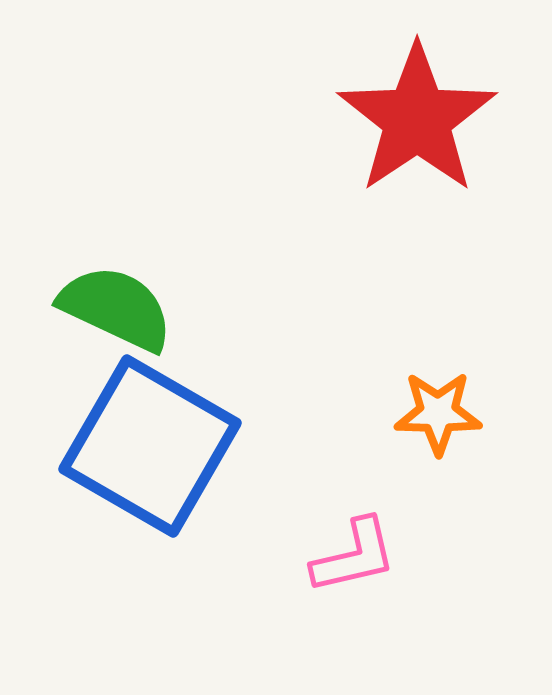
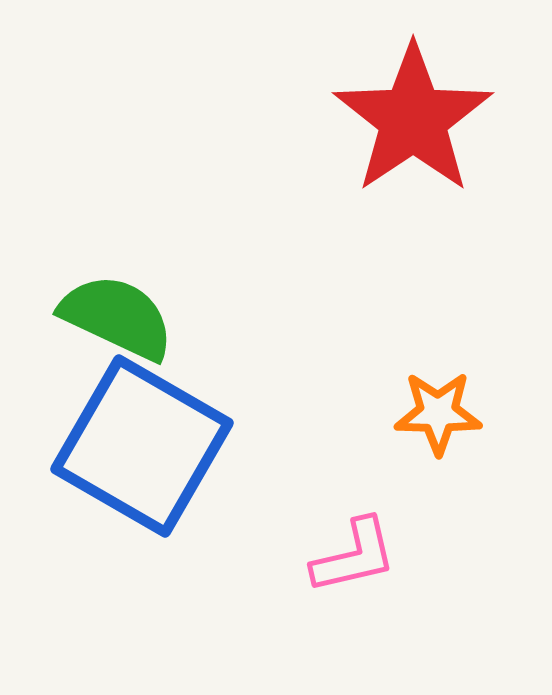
red star: moved 4 px left
green semicircle: moved 1 px right, 9 px down
blue square: moved 8 px left
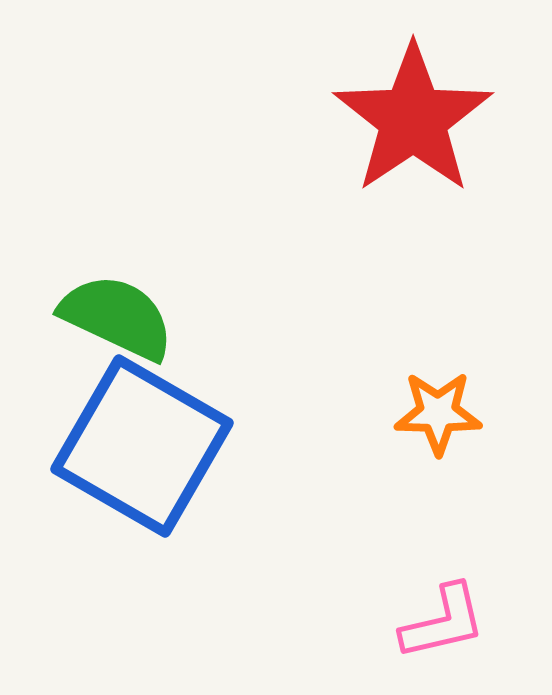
pink L-shape: moved 89 px right, 66 px down
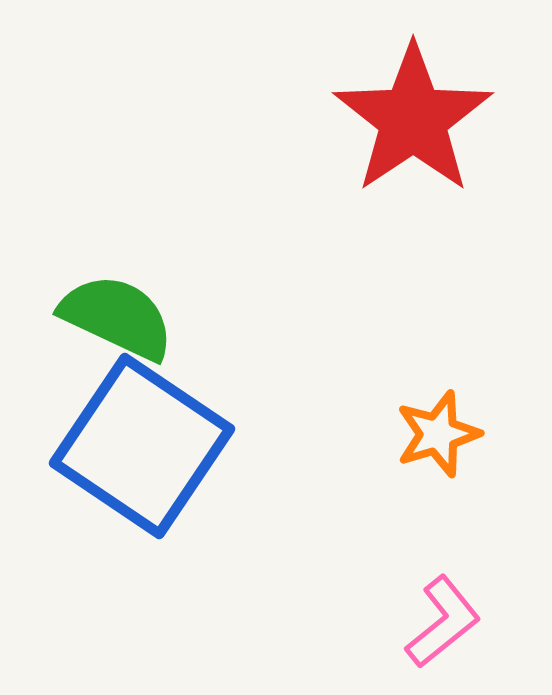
orange star: moved 21 px down; rotated 18 degrees counterclockwise
blue square: rotated 4 degrees clockwise
pink L-shape: rotated 26 degrees counterclockwise
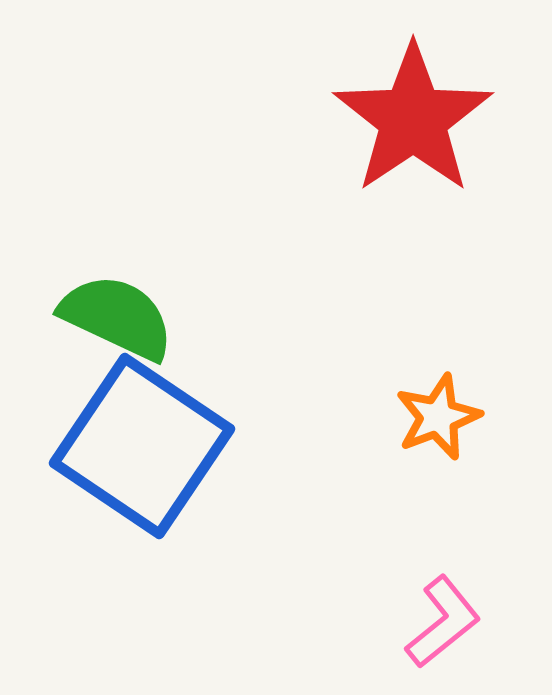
orange star: moved 17 px up; rotated 4 degrees counterclockwise
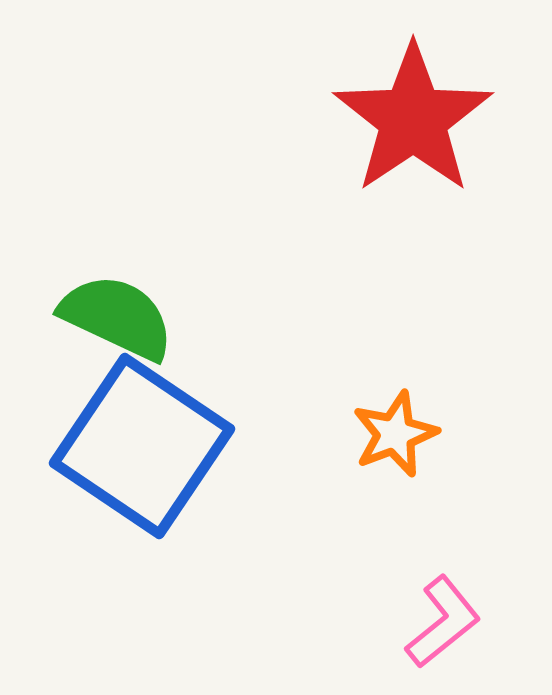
orange star: moved 43 px left, 17 px down
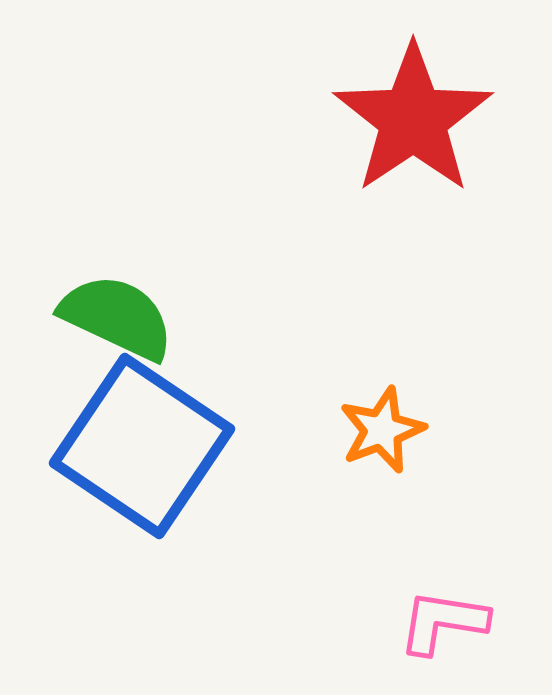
orange star: moved 13 px left, 4 px up
pink L-shape: rotated 132 degrees counterclockwise
